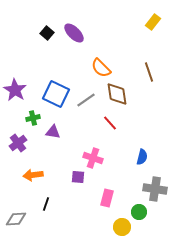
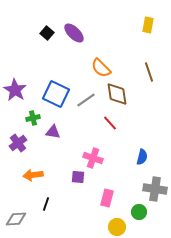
yellow rectangle: moved 5 px left, 3 px down; rotated 28 degrees counterclockwise
yellow circle: moved 5 px left
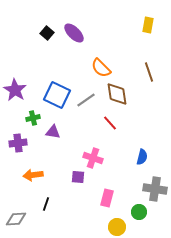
blue square: moved 1 px right, 1 px down
purple cross: rotated 30 degrees clockwise
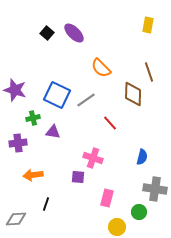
purple star: rotated 15 degrees counterclockwise
brown diamond: moved 16 px right; rotated 10 degrees clockwise
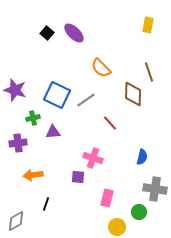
purple triangle: rotated 14 degrees counterclockwise
gray diamond: moved 2 px down; rotated 25 degrees counterclockwise
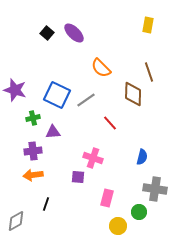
purple cross: moved 15 px right, 8 px down
yellow circle: moved 1 px right, 1 px up
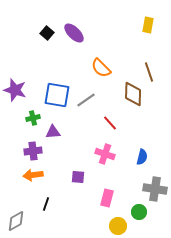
blue square: rotated 16 degrees counterclockwise
pink cross: moved 12 px right, 4 px up
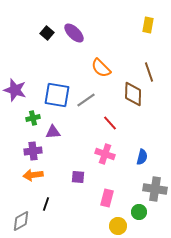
gray diamond: moved 5 px right
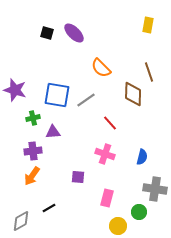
black square: rotated 24 degrees counterclockwise
orange arrow: moved 1 px left, 1 px down; rotated 48 degrees counterclockwise
black line: moved 3 px right, 4 px down; rotated 40 degrees clockwise
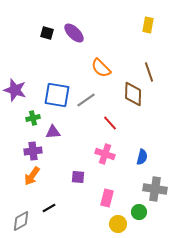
yellow circle: moved 2 px up
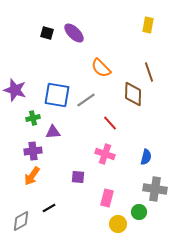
blue semicircle: moved 4 px right
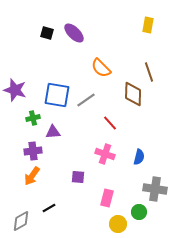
blue semicircle: moved 7 px left
